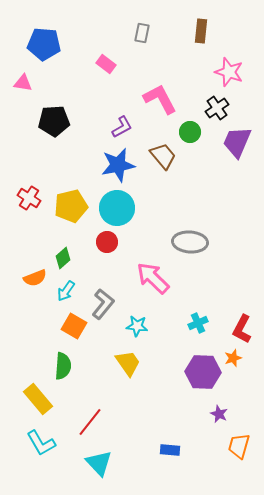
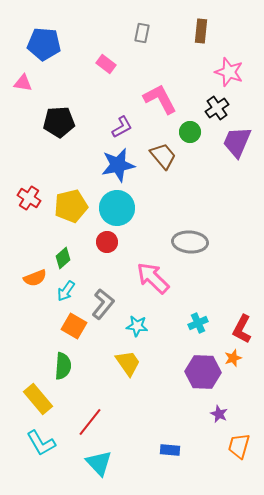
black pentagon: moved 5 px right, 1 px down
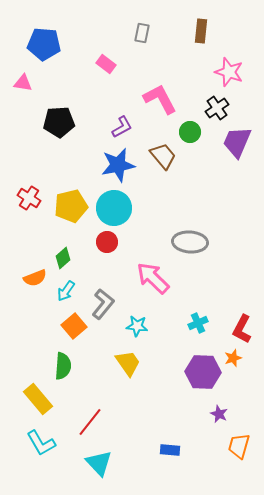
cyan circle: moved 3 px left
orange square: rotated 20 degrees clockwise
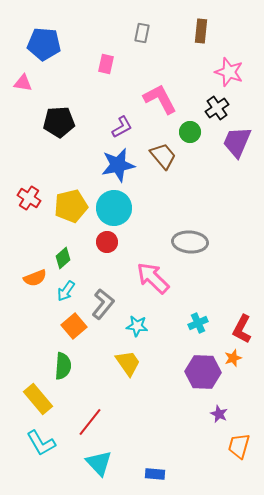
pink rectangle: rotated 66 degrees clockwise
blue rectangle: moved 15 px left, 24 px down
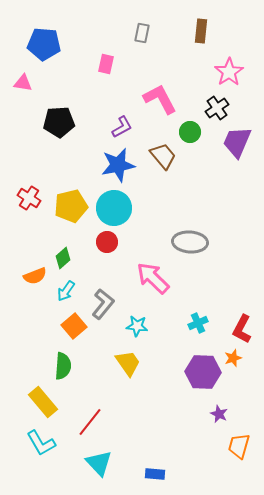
pink star: rotated 20 degrees clockwise
orange semicircle: moved 2 px up
yellow rectangle: moved 5 px right, 3 px down
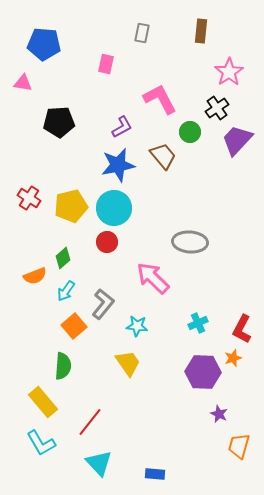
purple trapezoid: moved 2 px up; rotated 20 degrees clockwise
